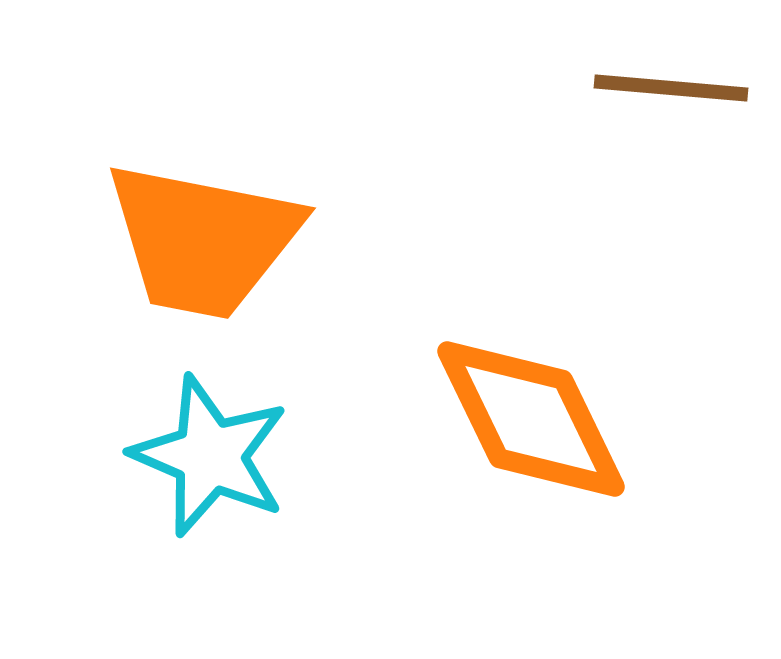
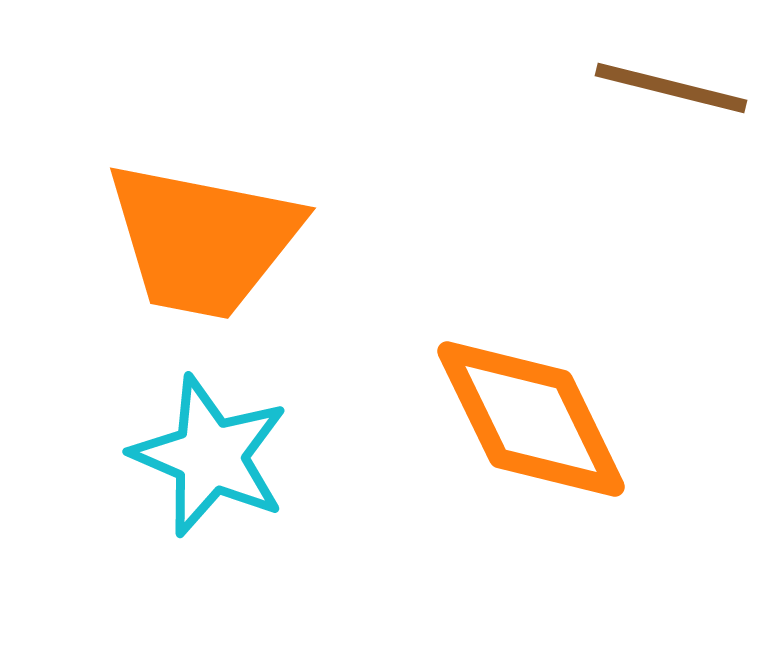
brown line: rotated 9 degrees clockwise
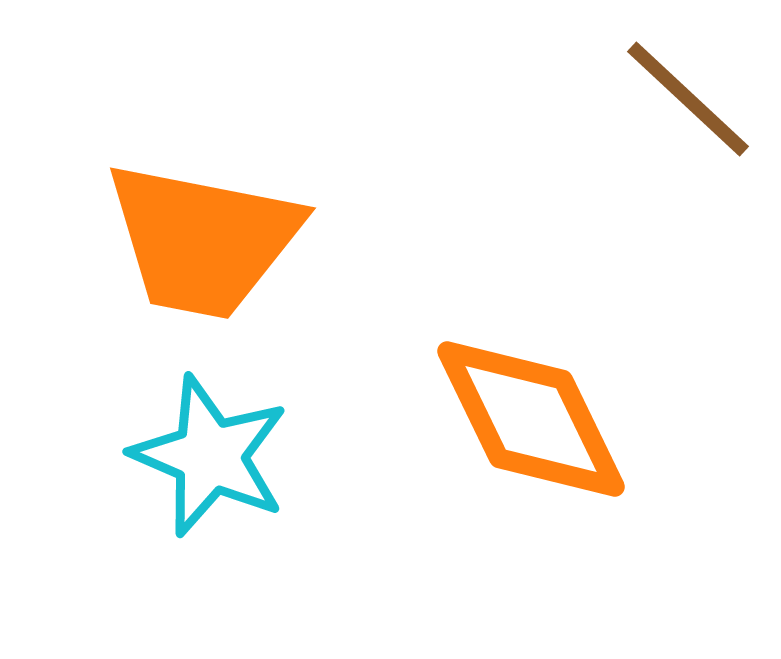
brown line: moved 17 px right, 11 px down; rotated 29 degrees clockwise
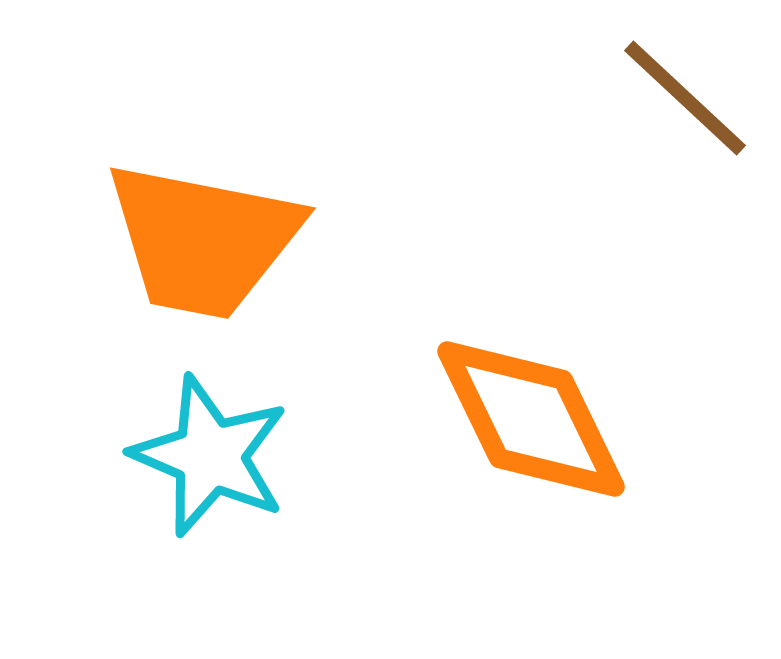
brown line: moved 3 px left, 1 px up
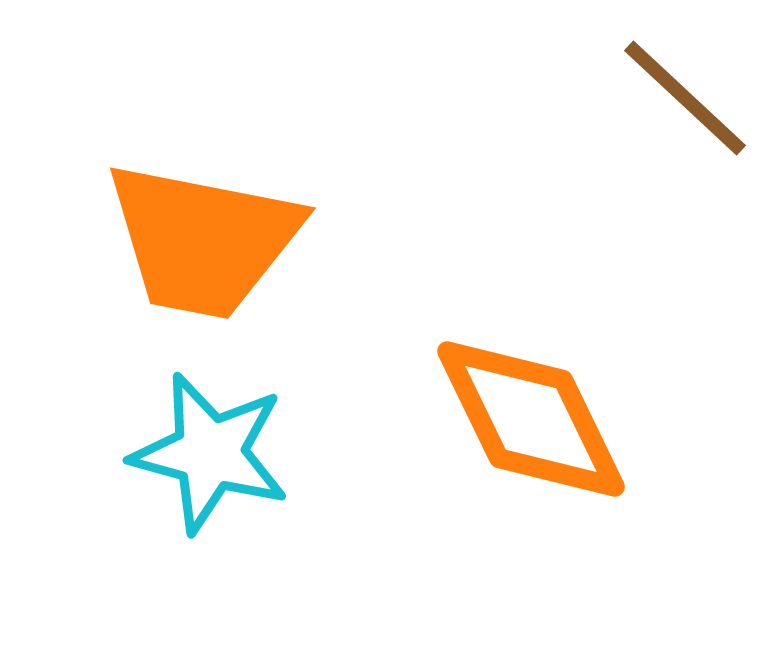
cyan star: moved 3 px up; rotated 8 degrees counterclockwise
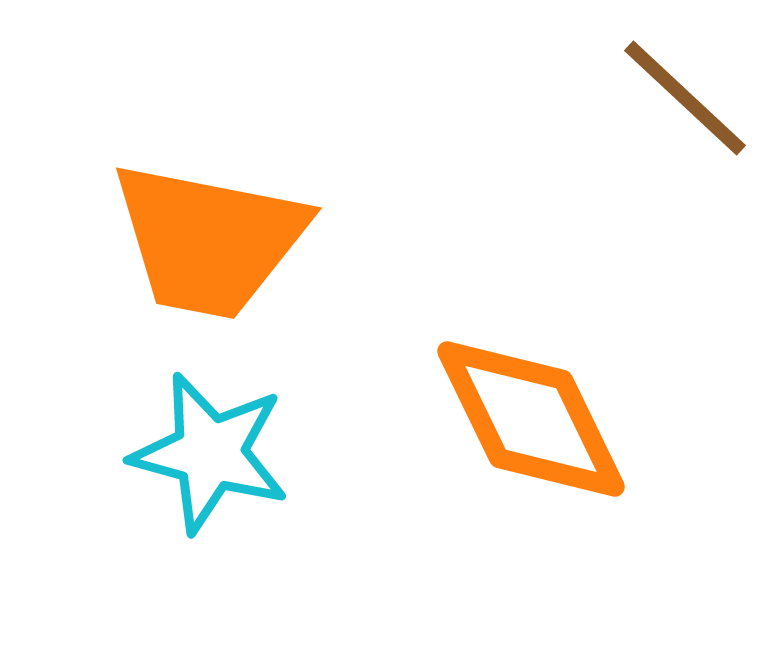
orange trapezoid: moved 6 px right
